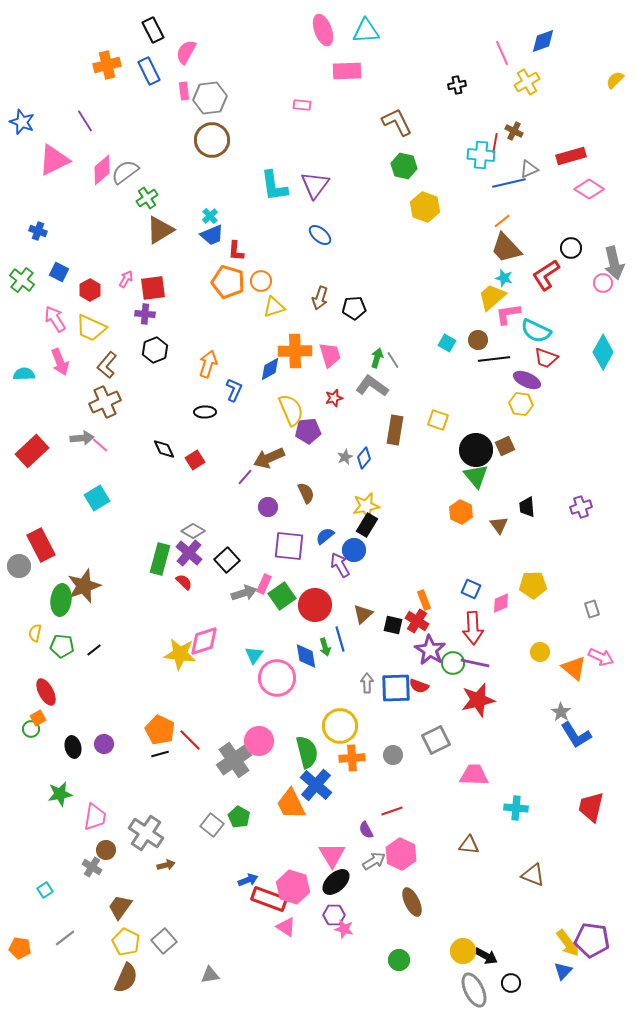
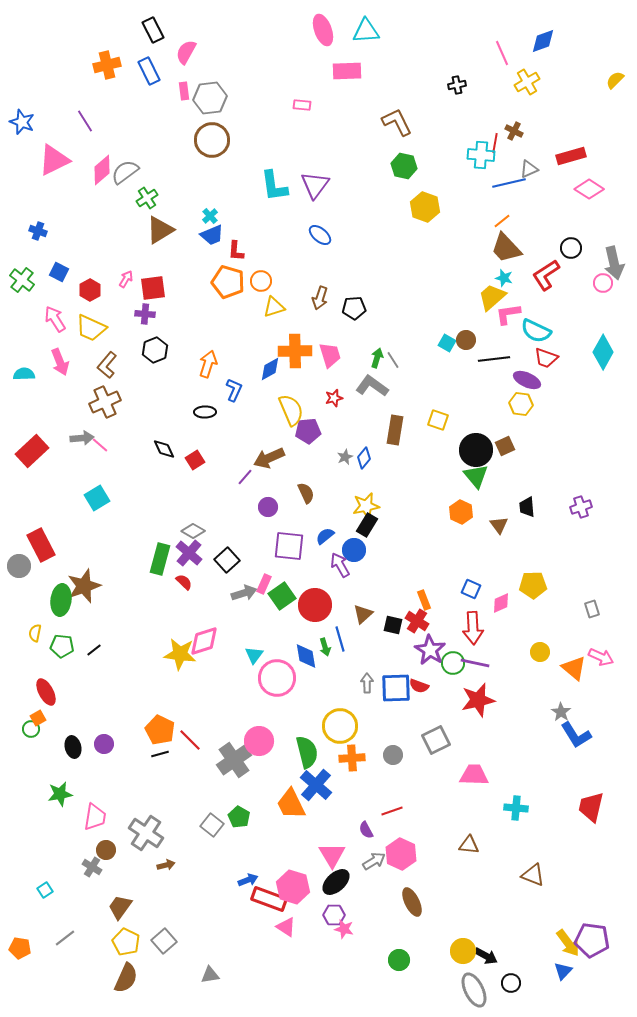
brown circle at (478, 340): moved 12 px left
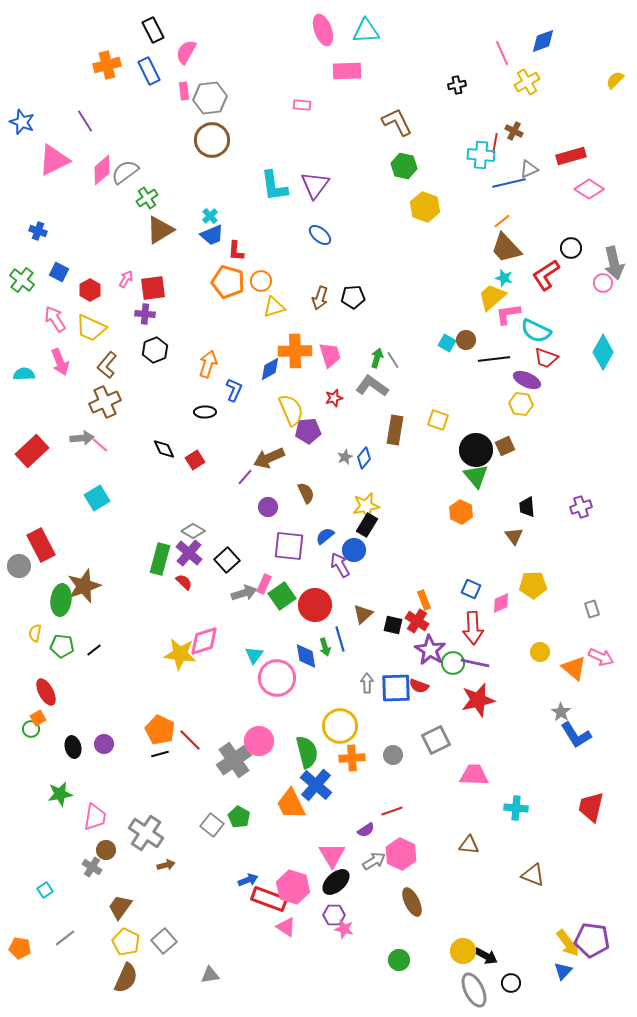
black pentagon at (354, 308): moved 1 px left, 11 px up
brown triangle at (499, 525): moved 15 px right, 11 px down
purple semicircle at (366, 830): rotated 96 degrees counterclockwise
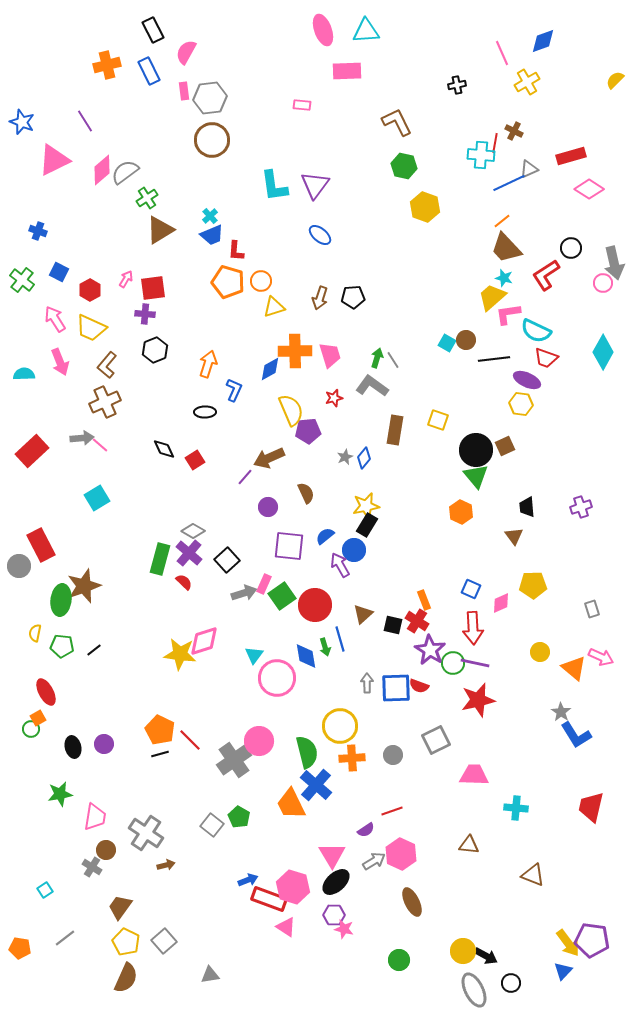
blue line at (509, 183): rotated 12 degrees counterclockwise
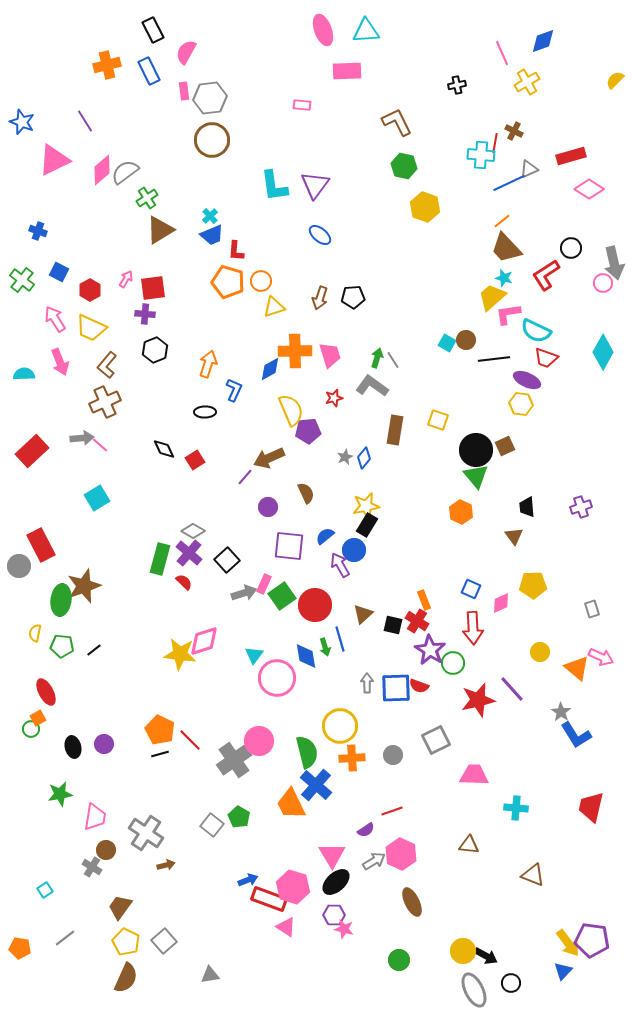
purple line at (475, 663): moved 37 px right, 26 px down; rotated 36 degrees clockwise
orange triangle at (574, 668): moved 3 px right
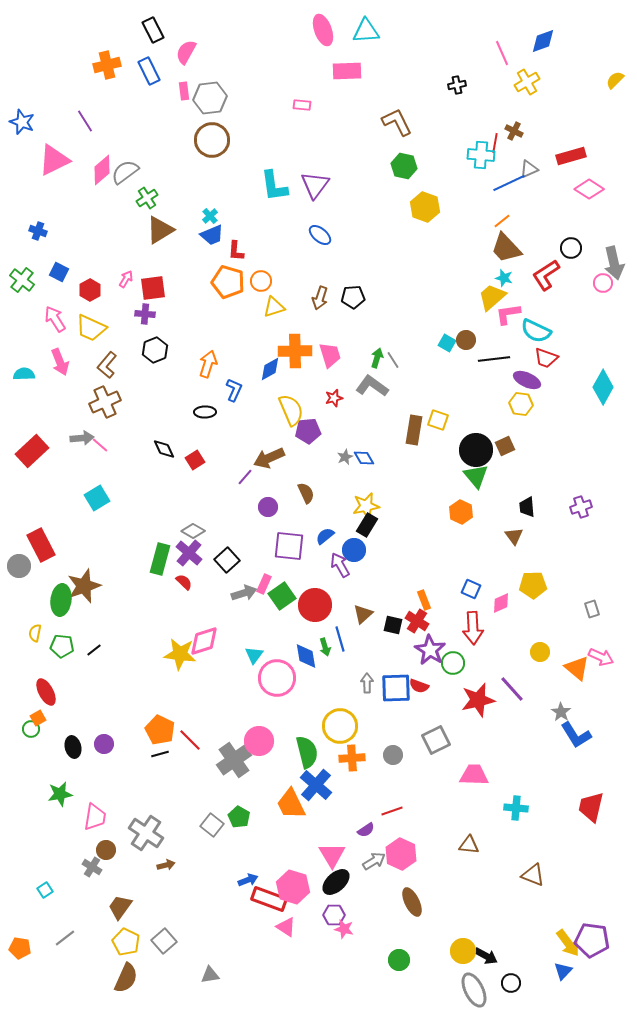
cyan diamond at (603, 352): moved 35 px down
brown rectangle at (395, 430): moved 19 px right
blue diamond at (364, 458): rotated 70 degrees counterclockwise
